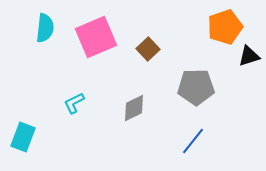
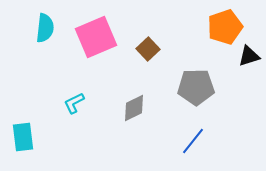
cyan rectangle: rotated 28 degrees counterclockwise
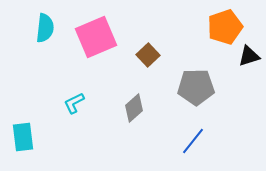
brown square: moved 6 px down
gray diamond: rotated 16 degrees counterclockwise
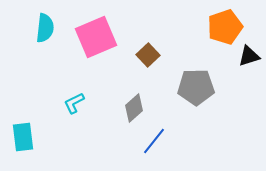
blue line: moved 39 px left
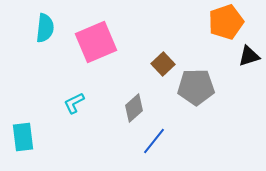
orange pentagon: moved 1 px right, 5 px up
pink square: moved 5 px down
brown square: moved 15 px right, 9 px down
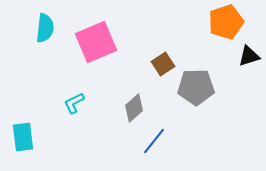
brown square: rotated 10 degrees clockwise
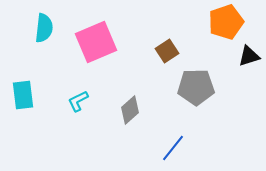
cyan semicircle: moved 1 px left
brown square: moved 4 px right, 13 px up
cyan L-shape: moved 4 px right, 2 px up
gray diamond: moved 4 px left, 2 px down
cyan rectangle: moved 42 px up
blue line: moved 19 px right, 7 px down
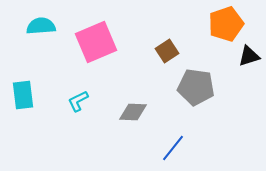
orange pentagon: moved 2 px down
cyan semicircle: moved 3 px left, 2 px up; rotated 100 degrees counterclockwise
gray pentagon: rotated 9 degrees clockwise
gray diamond: moved 3 px right, 2 px down; rotated 44 degrees clockwise
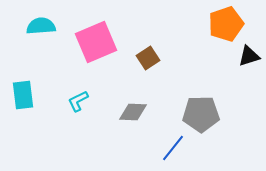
brown square: moved 19 px left, 7 px down
gray pentagon: moved 5 px right, 27 px down; rotated 9 degrees counterclockwise
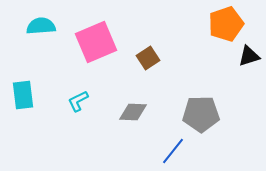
blue line: moved 3 px down
